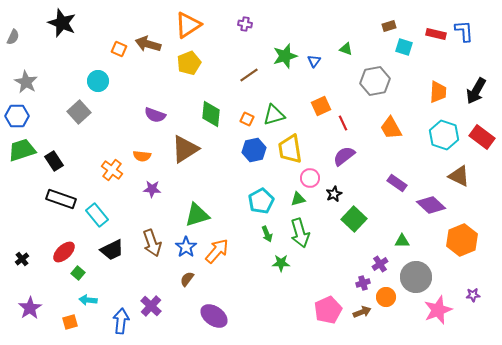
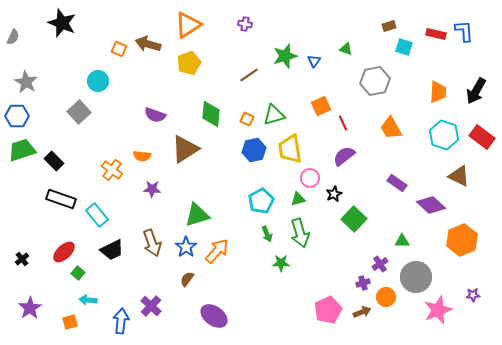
black rectangle at (54, 161): rotated 12 degrees counterclockwise
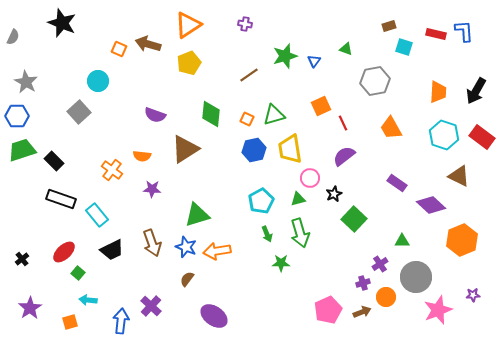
blue star at (186, 247): rotated 15 degrees counterclockwise
orange arrow at (217, 251): rotated 140 degrees counterclockwise
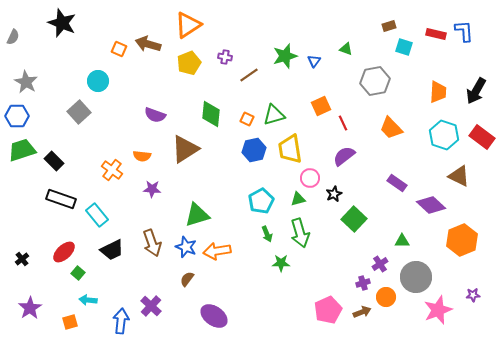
purple cross at (245, 24): moved 20 px left, 33 px down
orange trapezoid at (391, 128): rotated 15 degrees counterclockwise
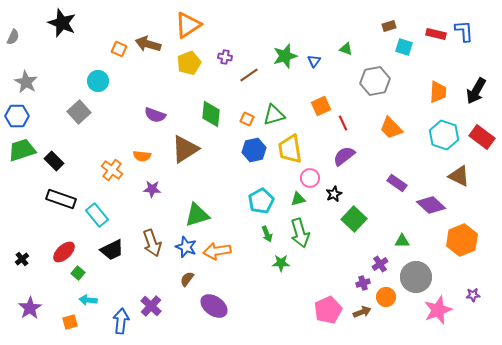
purple ellipse at (214, 316): moved 10 px up
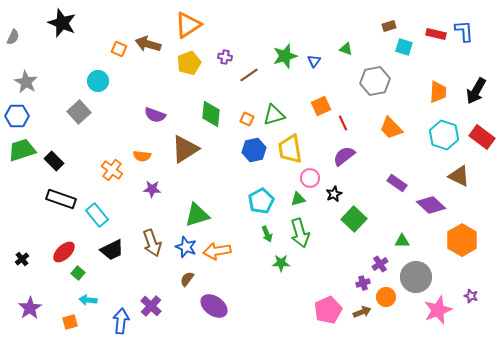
orange hexagon at (462, 240): rotated 8 degrees counterclockwise
purple star at (473, 295): moved 2 px left, 1 px down; rotated 24 degrees clockwise
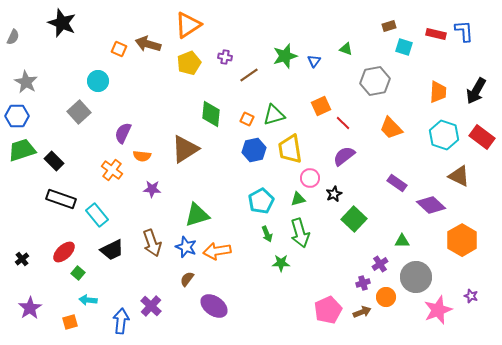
purple semicircle at (155, 115): moved 32 px left, 18 px down; rotated 95 degrees clockwise
red line at (343, 123): rotated 21 degrees counterclockwise
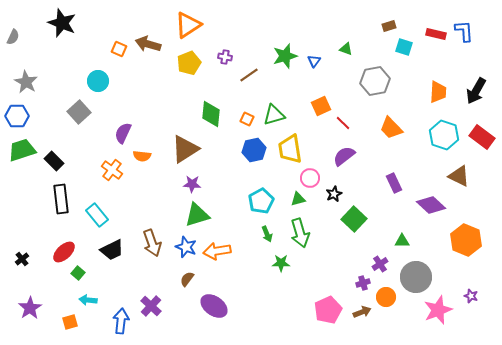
purple rectangle at (397, 183): moved 3 px left; rotated 30 degrees clockwise
purple star at (152, 189): moved 40 px right, 5 px up
black rectangle at (61, 199): rotated 64 degrees clockwise
orange hexagon at (462, 240): moved 4 px right; rotated 8 degrees counterclockwise
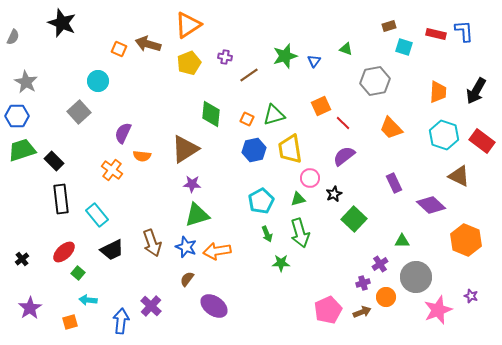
red rectangle at (482, 137): moved 4 px down
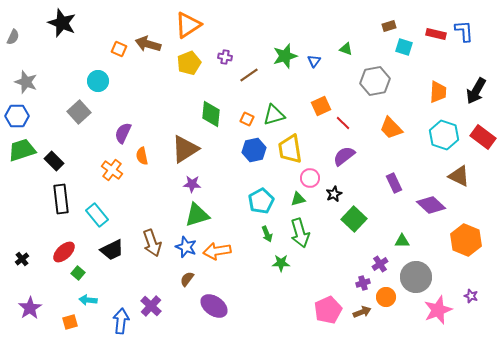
gray star at (26, 82): rotated 10 degrees counterclockwise
red rectangle at (482, 141): moved 1 px right, 4 px up
orange semicircle at (142, 156): rotated 72 degrees clockwise
